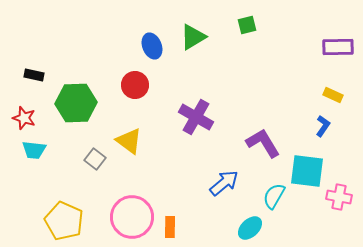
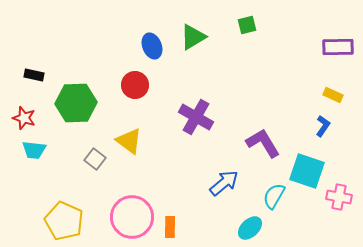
cyan square: rotated 12 degrees clockwise
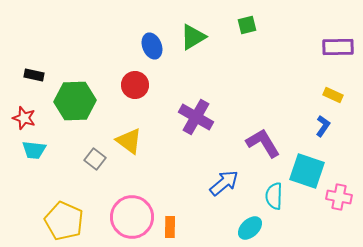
green hexagon: moved 1 px left, 2 px up
cyan semicircle: rotated 28 degrees counterclockwise
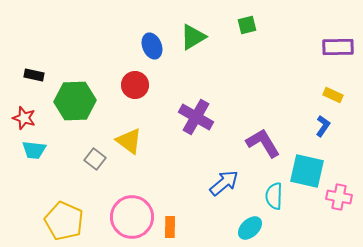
cyan square: rotated 6 degrees counterclockwise
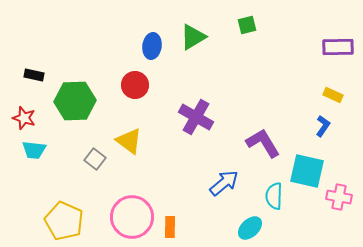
blue ellipse: rotated 30 degrees clockwise
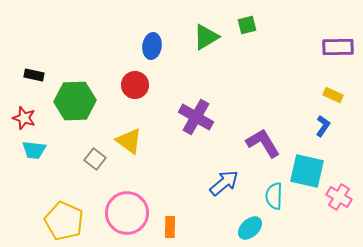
green triangle: moved 13 px right
pink cross: rotated 20 degrees clockwise
pink circle: moved 5 px left, 4 px up
